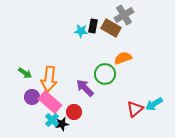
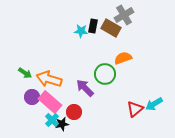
orange arrow: rotated 100 degrees clockwise
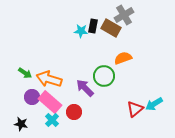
green circle: moved 1 px left, 2 px down
black star: moved 41 px left; rotated 24 degrees clockwise
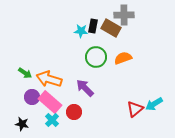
gray cross: rotated 30 degrees clockwise
green circle: moved 8 px left, 19 px up
black star: moved 1 px right
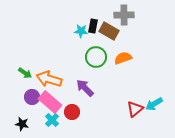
brown rectangle: moved 2 px left, 3 px down
red circle: moved 2 px left
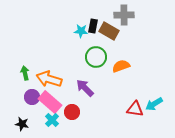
orange semicircle: moved 2 px left, 8 px down
green arrow: rotated 136 degrees counterclockwise
red triangle: rotated 48 degrees clockwise
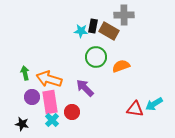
pink rectangle: rotated 40 degrees clockwise
